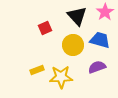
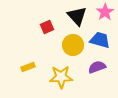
red square: moved 2 px right, 1 px up
yellow rectangle: moved 9 px left, 3 px up
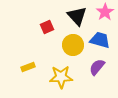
purple semicircle: rotated 30 degrees counterclockwise
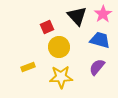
pink star: moved 2 px left, 2 px down
yellow circle: moved 14 px left, 2 px down
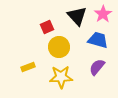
blue trapezoid: moved 2 px left
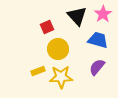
yellow circle: moved 1 px left, 2 px down
yellow rectangle: moved 10 px right, 4 px down
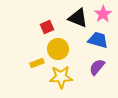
black triangle: moved 1 px right, 2 px down; rotated 25 degrees counterclockwise
yellow rectangle: moved 1 px left, 8 px up
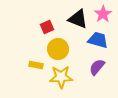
black triangle: moved 1 px down
yellow rectangle: moved 1 px left, 2 px down; rotated 32 degrees clockwise
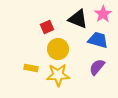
yellow rectangle: moved 5 px left, 3 px down
yellow star: moved 3 px left, 2 px up
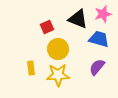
pink star: rotated 18 degrees clockwise
blue trapezoid: moved 1 px right, 1 px up
yellow rectangle: rotated 72 degrees clockwise
